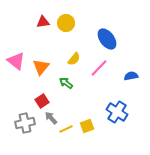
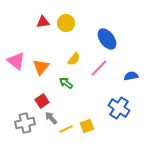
blue cross: moved 2 px right, 4 px up
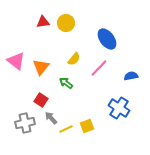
red square: moved 1 px left, 1 px up; rotated 24 degrees counterclockwise
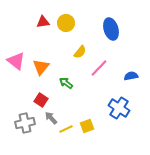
blue ellipse: moved 4 px right, 10 px up; rotated 20 degrees clockwise
yellow semicircle: moved 6 px right, 7 px up
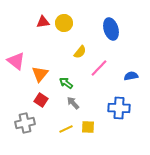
yellow circle: moved 2 px left
orange triangle: moved 1 px left, 7 px down
blue cross: rotated 30 degrees counterclockwise
gray arrow: moved 22 px right, 15 px up
yellow square: moved 1 px right, 1 px down; rotated 24 degrees clockwise
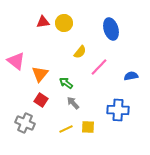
pink line: moved 1 px up
blue cross: moved 1 px left, 2 px down
gray cross: rotated 36 degrees clockwise
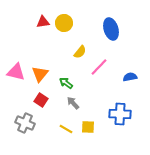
pink triangle: moved 11 px down; rotated 24 degrees counterclockwise
blue semicircle: moved 1 px left, 1 px down
blue cross: moved 2 px right, 4 px down
yellow line: rotated 56 degrees clockwise
